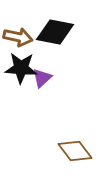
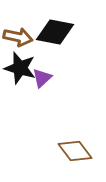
black star: moved 1 px left; rotated 12 degrees clockwise
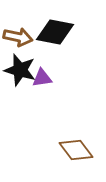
black star: moved 2 px down
purple triangle: rotated 35 degrees clockwise
brown diamond: moved 1 px right, 1 px up
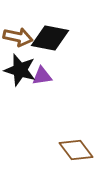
black diamond: moved 5 px left, 6 px down
purple triangle: moved 2 px up
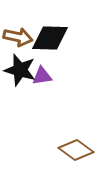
black diamond: rotated 9 degrees counterclockwise
brown diamond: rotated 16 degrees counterclockwise
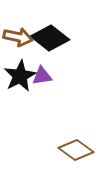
black diamond: rotated 36 degrees clockwise
black star: moved 6 px down; rotated 28 degrees clockwise
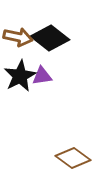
brown diamond: moved 3 px left, 8 px down
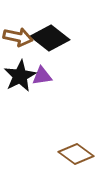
brown diamond: moved 3 px right, 4 px up
